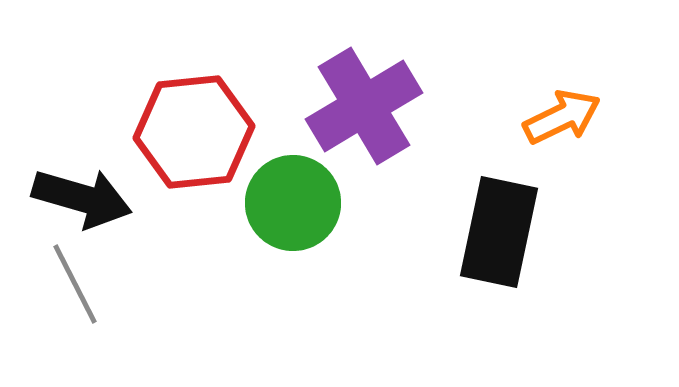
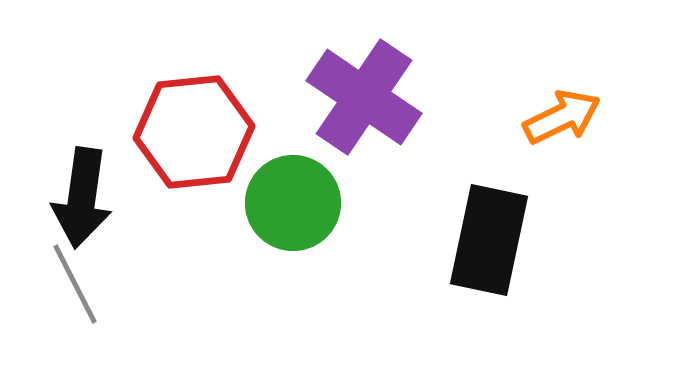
purple cross: moved 9 px up; rotated 25 degrees counterclockwise
black arrow: rotated 82 degrees clockwise
black rectangle: moved 10 px left, 8 px down
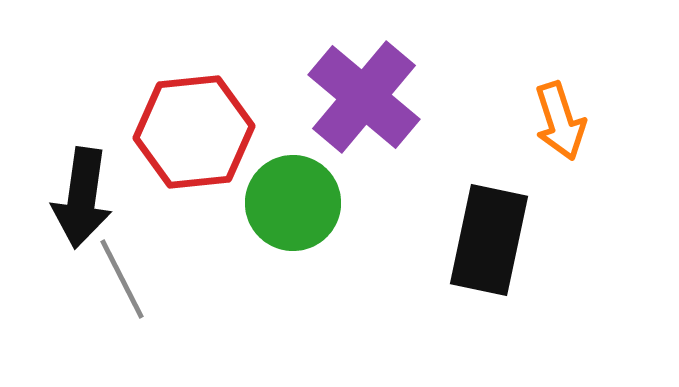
purple cross: rotated 6 degrees clockwise
orange arrow: moved 2 px left, 4 px down; rotated 98 degrees clockwise
gray line: moved 47 px right, 5 px up
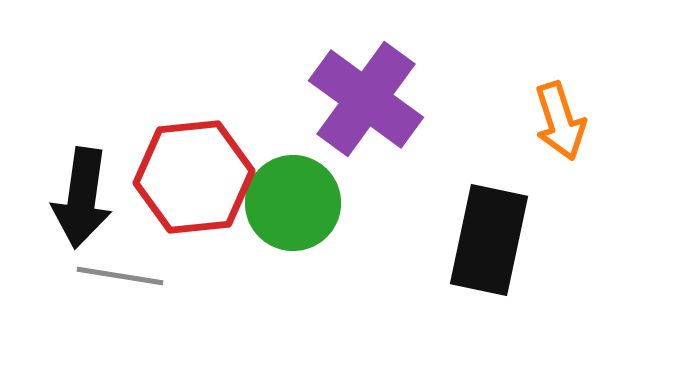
purple cross: moved 2 px right, 2 px down; rotated 4 degrees counterclockwise
red hexagon: moved 45 px down
gray line: moved 2 px left, 3 px up; rotated 54 degrees counterclockwise
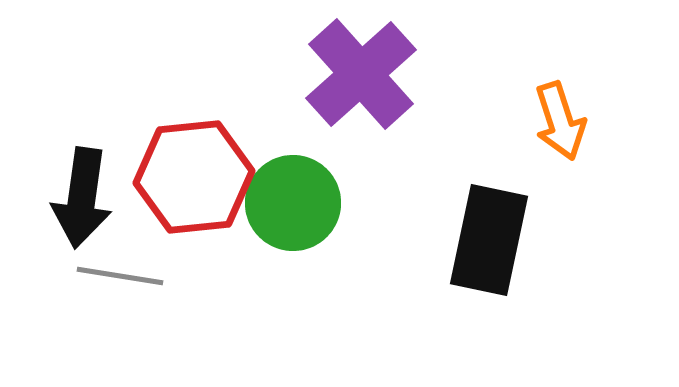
purple cross: moved 5 px left, 25 px up; rotated 12 degrees clockwise
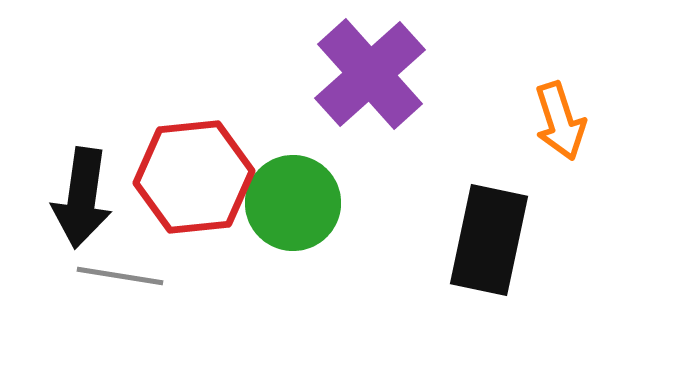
purple cross: moved 9 px right
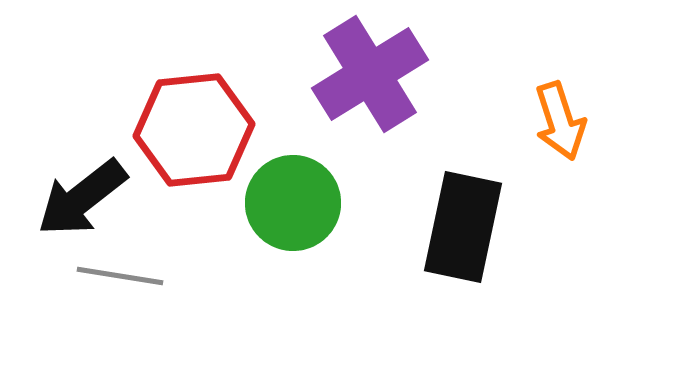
purple cross: rotated 10 degrees clockwise
red hexagon: moved 47 px up
black arrow: rotated 44 degrees clockwise
black rectangle: moved 26 px left, 13 px up
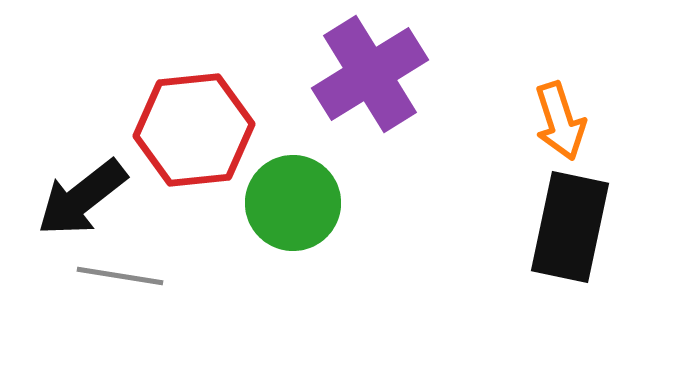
black rectangle: moved 107 px right
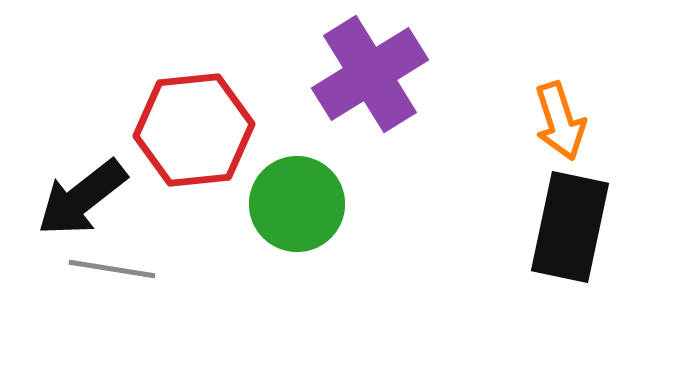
green circle: moved 4 px right, 1 px down
gray line: moved 8 px left, 7 px up
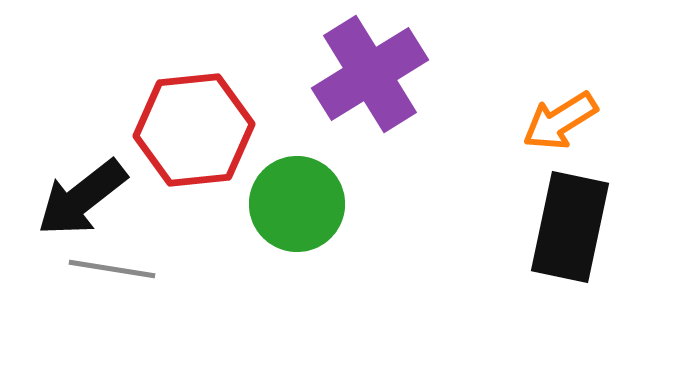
orange arrow: rotated 76 degrees clockwise
